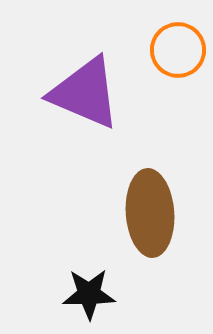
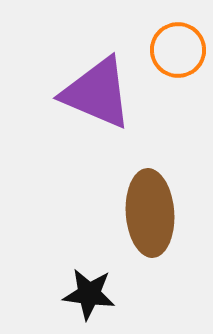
purple triangle: moved 12 px right
black star: rotated 8 degrees clockwise
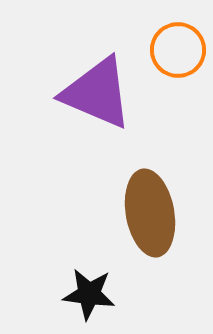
brown ellipse: rotated 6 degrees counterclockwise
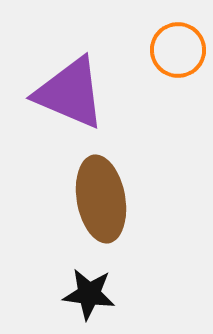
purple triangle: moved 27 px left
brown ellipse: moved 49 px left, 14 px up
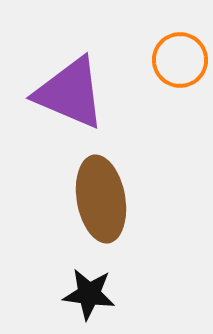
orange circle: moved 2 px right, 10 px down
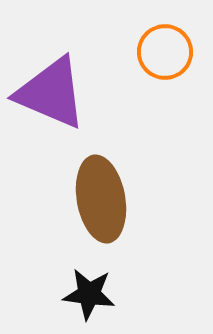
orange circle: moved 15 px left, 8 px up
purple triangle: moved 19 px left
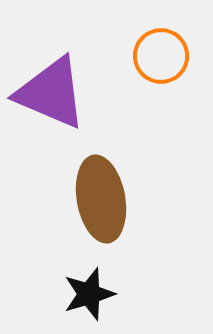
orange circle: moved 4 px left, 4 px down
black star: rotated 24 degrees counterclockwise
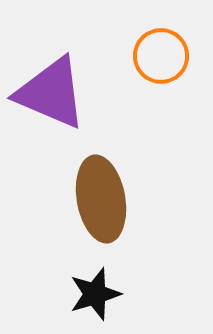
black star: moved 6 px right
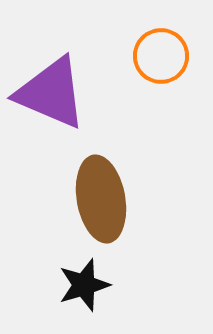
black star: moved 11 px left, 9 px up
